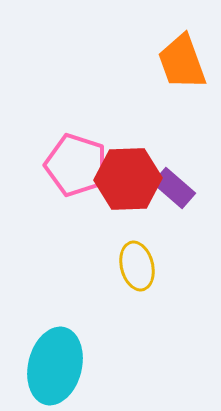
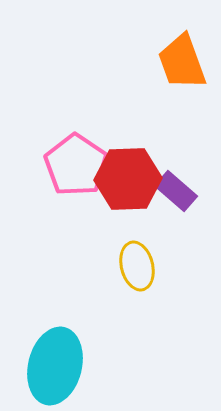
pink pentagon: rotated 16 degrees clockwise
purple rectangle: moved 2 px right, 3 px down
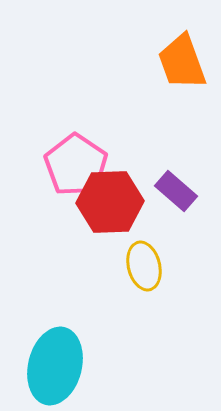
red hexagon: moved 18 px left, 23 px down
yellow ellipse: moved 7 px right
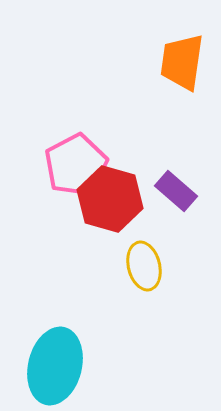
orange trapezoid: rotated 28 degrees clockwise
pink pentagon: rotated 10 degrees clockwise
red hexagon: moved 3 px up; rotated 18 degrees clockwise
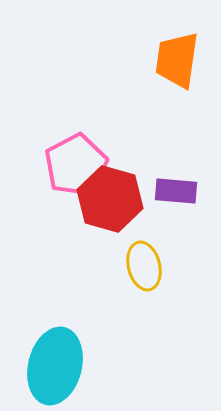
orange trapezoid: moved 5 px left, 2 px up
purple rectangle: rotated 36 degrees counterclockwise
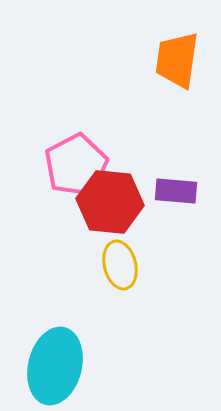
red hexagon: moved 3 px down; rotated 10 degrees counterclockwise
yellow ellipse: moved 24 px left, 1 px up
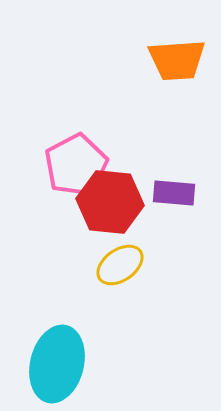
orange trapezoid: rotated 102 degrees counterclockwise
purple rectangle: moved 2 px left, 2 px down
yellow ellipse: rotated 69 degrees clockwise
cyan ellipse: moved 2 px right, 2 px up
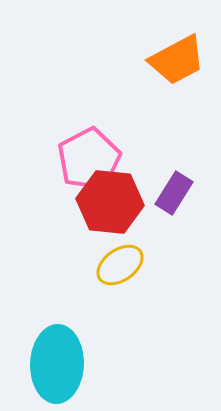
orange trapezoid: rotated 24 degrees counterclockwise
pink pentagon: moved 13 px right, 6 px up
purple rectangle: rotated 63 degrees counterclockwise
cyan ellipse: rotated 12 degrees counterclockwise
